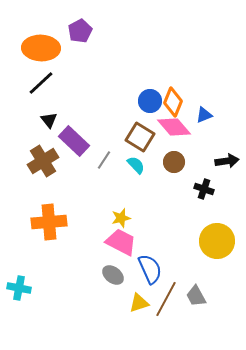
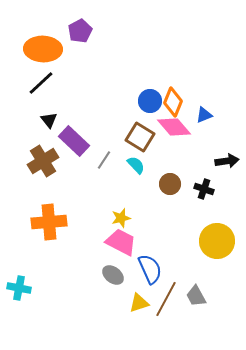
orange ellipse: moved 2 px right, 1 px down
brown circle: moved 4 px left, 22 px down
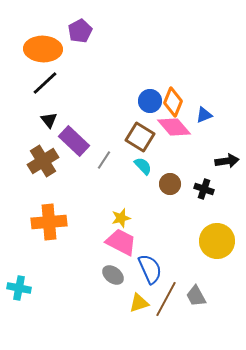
black line: moved 4 px right
cyan semicircle: moved 7 px right, 1 px down
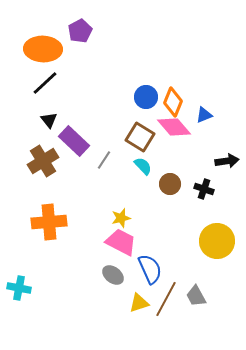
blue circle: moved 4 px left, 4 px up
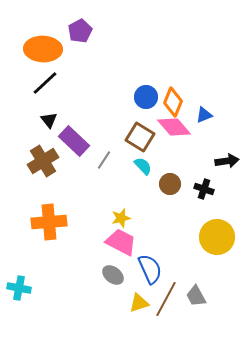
yellow circle: moved 4 px up
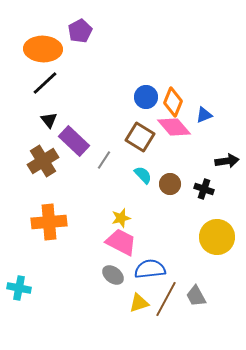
cyan semicircle: moved 9 px down
blue semicircle: rotated 72 degrees counterclockwise
